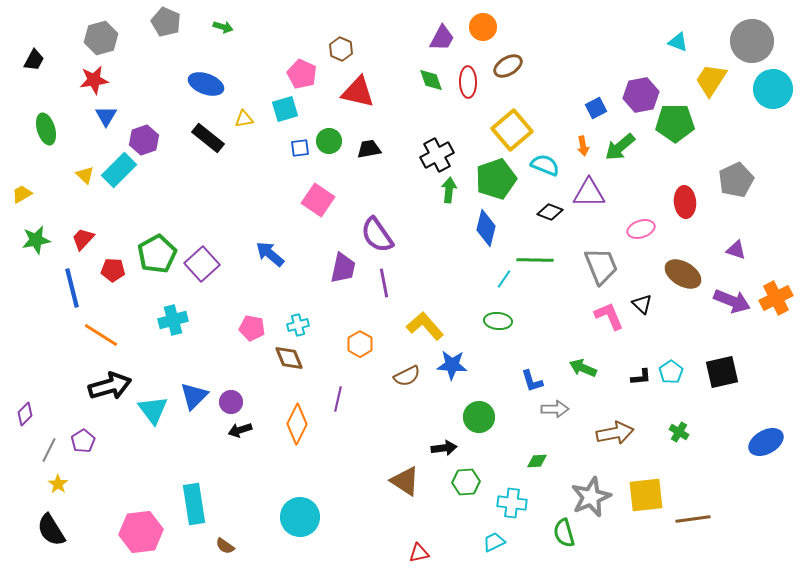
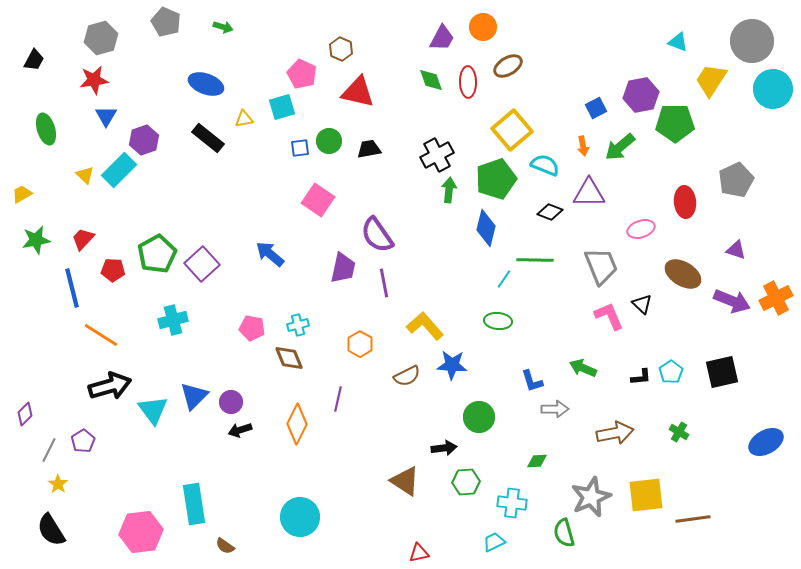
cyan square at (285, 109): moved 3 px left, 2 px up
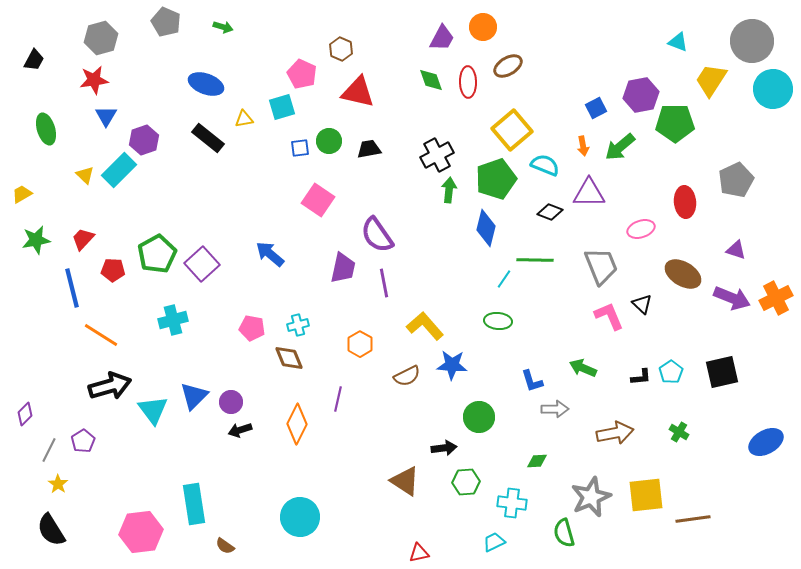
purple arrow at (732, 301): moved 3 px up
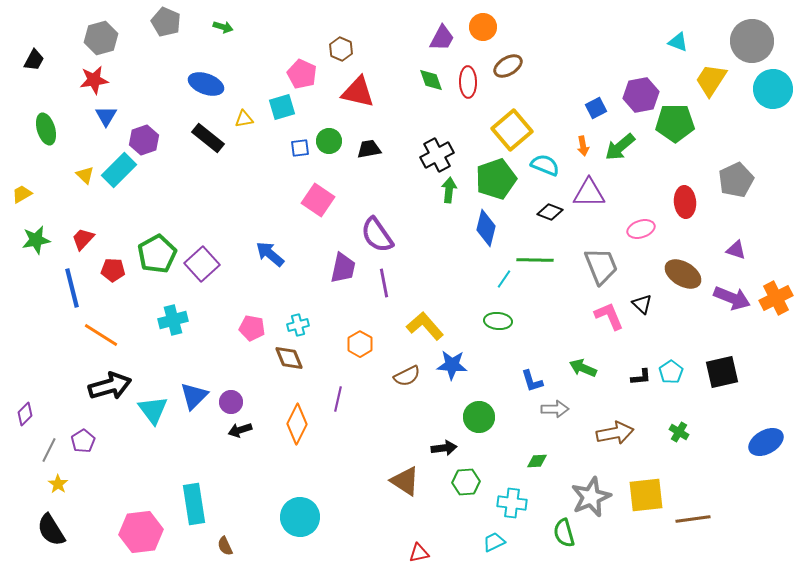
brown semicircle at (225, 546): rotated 30 degrees clockwise
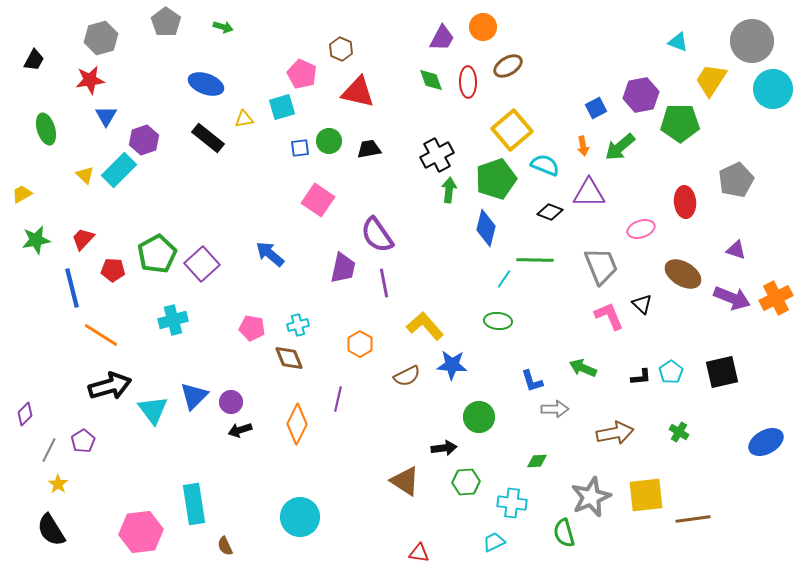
gray pentagon at (166, 22): rotated 12 degrees clockwise
red star at (94, 80): moved 4 px left
green pentagon at (675, 123): moved 5 px right
red triangle at (419, 553): rotated 20 degrees clockwise
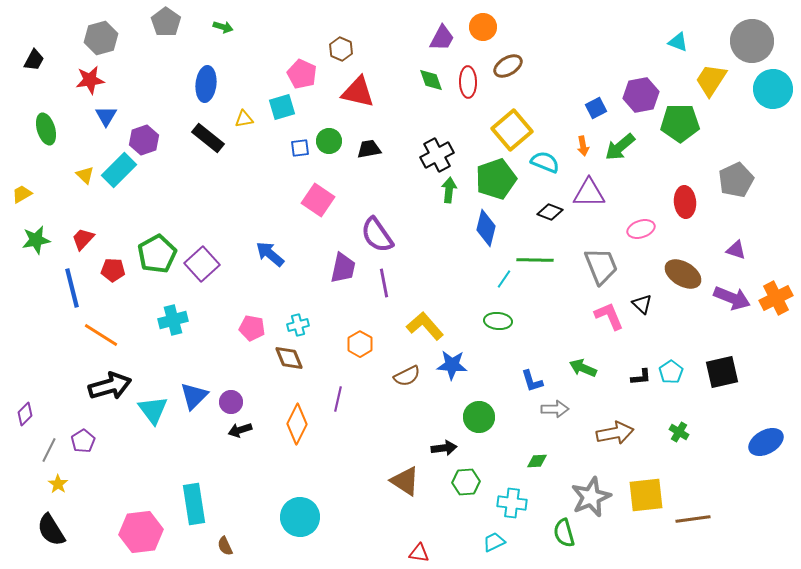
blue ellipse at (206, 84): rotated 76 degrees clockwise
cyan semicircle at (545, 165): moved 3 px up
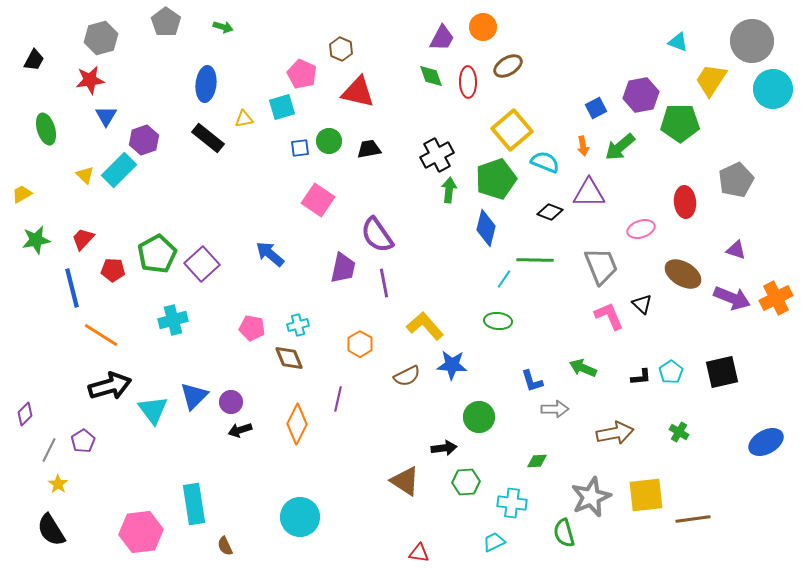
green diamond at (431, 80): moved 4 px up
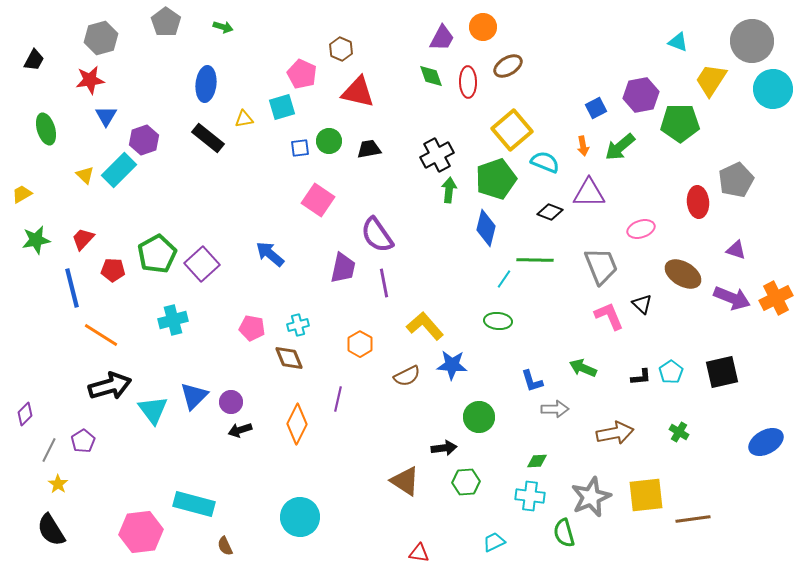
red ellipse at (685, 202): moved 13 px right
cyan cross at (512, 503): moved 18 px right, 7 px up
cyan rectangle at (194, 504): rotated 66 degrees counterclockwise
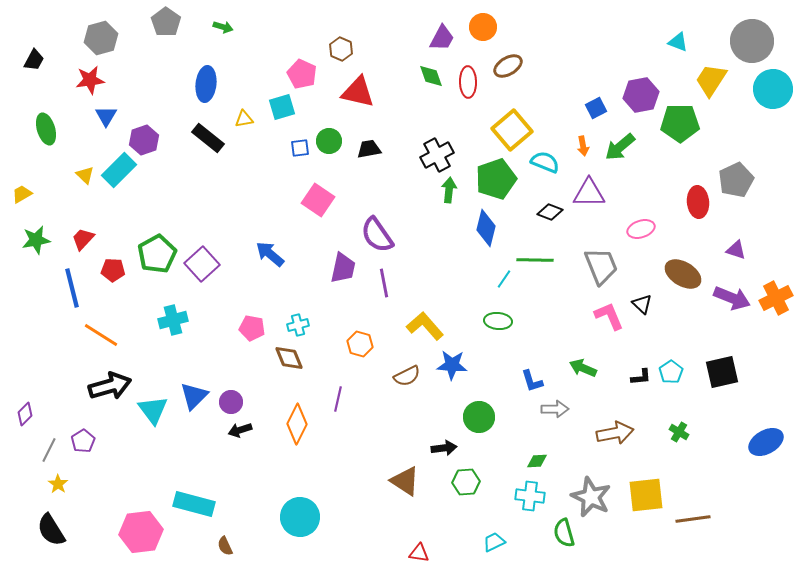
orange hexagon at (360, 344): rotated 15 degrees counterclockwise
gray star at (591, 497): rotated 24 degrees counterclockwise
